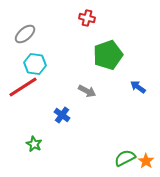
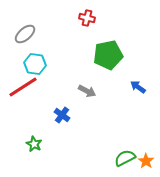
green pentagon: rotated 8 degrees clockwise
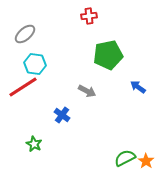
red cross: moved 2 px right, 2 px up; rotated 21 degrees counterclockwise
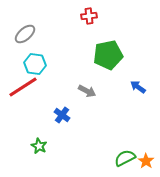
green star: moved 5 px right, 2 px down
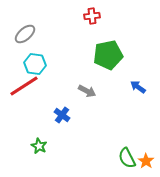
red cross: moved 3 px right
red line: moved 1 px right, 1 px up
green semicircle: moved 2 px right; rotated 90 degrees counterclockwise
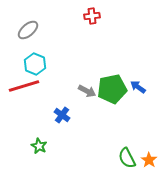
gray ellipse: moved 3 px right, 4 px up
green pentagon: moved 4 px right, 34 px down
cyan hexagon: rotated 15 degrees clockwise
red line: rotated 16 degrees clockwise
orange star: moved 3 px right, 1 px up
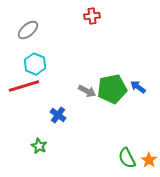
blue cross: moved 4 px left
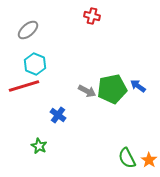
red cross: rotated 21 degrees clockwise
blue arrow: moved 1 px up
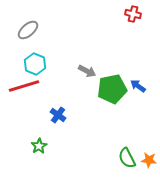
red cross: moved 41 px right, 2 px up
gray arrow: moved 20 px up
green star: rotated 14 degrees clockwise
orange star: rotated 28 degrees counterclockwise
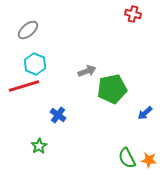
gray arrow: rotated 48 degrees counterclockwise
blue arrow: moved 7 px right, 27 px down; rotated 77 degrees counterclockwise
